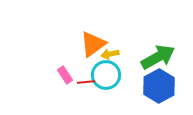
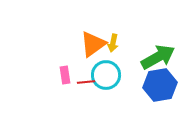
yellow arrow: moved 3 px right, 11 px up; rotated 66 degrees counterclockwise
pink rectangle: rotated 24 degrees clockwise
blue hexagon: moved 1 px right, 1 px up; rotated 20 degrees clockwise
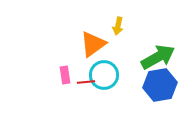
yellow arrow: moved 5 px right, 17 px up
cyan circle: moved 2 px left
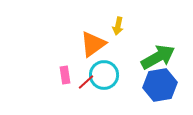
red line: rotated 36 degrees counterclockwise
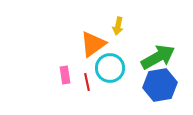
cyan circle: moved 6 px right, 7 px up
red line: moved 1 px right; rotated 60 degrees counterclockwise
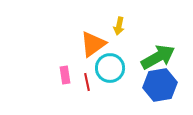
yellow arrow: moved 1 px right
